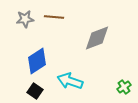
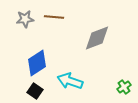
blue diamond: moved 2 px down
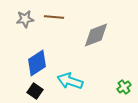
gray diamond: moved 1 px left, 3 px up
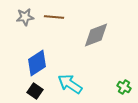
gray star: moved 2 px up
cyan arrow: moved 3 px down; rotated 15 degrees clockwise
green cross: rotated 24 degrees counterclockwise
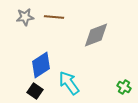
blue diamond: moved 4 px right, 2 px down
cyan arrow: moved 1 px left, 1 px up; rotated 20 degrees clockwise
